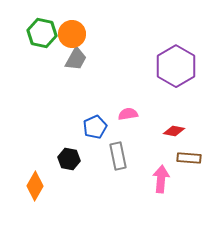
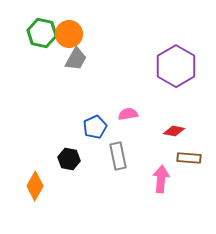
orange circle: moved 3 px left
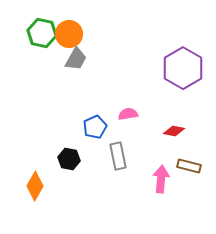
purple hexagon: moved 7 px right, 2 px down
brown rectangle: moved 8 px down; rotated 10 degrees clockwise
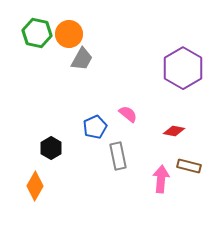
green hexagon: moved 5 px left
gray trapezoid: moved 6 px right
pink semicircle: rotated 48 degrees clockwise
black hexagon: moved 18 px left, 11 px up; rotated 20 degrees clockwise
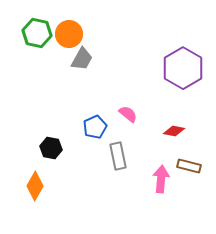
black hexagon: rotated 20 degrees counterclockwise
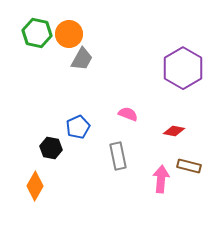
pink semicircle: rotated 18 degrees counterclockwise
blue pentagon: moved 17 px left
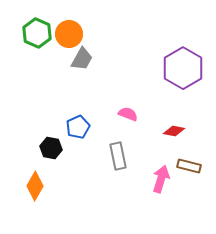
green hexagon: rotated 12 degrees clockwise
pink arrow: rotated 12 degrees clockwise
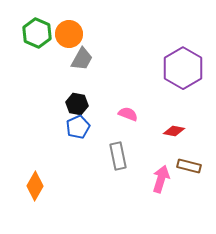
black hexagon: moved 26 px right, 44 px up
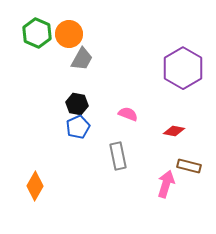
pink arrow: moved 5 px right, 5 px down
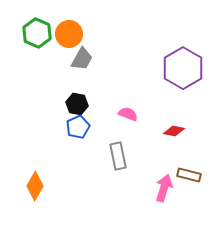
brown rectangle: moved 9 px down
pink arrow: moved 2 px left, 4 px down
